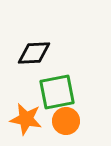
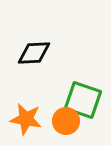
green square: moved 26 px right, 8 px down; rotated 30 degrees clockwise
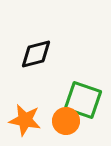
black diamond: moved 2 px right, 1 px down; rotated 12 degrees counterclockwise
orange star: moved 1 px left, 1 px down
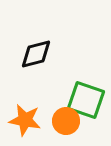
green square: moved 3 px right
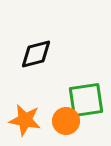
green square: rotated 27 degrees counterclockwise
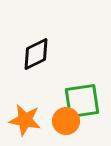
black diamond: rotated 12 degrees counterclockwise
green square: moved 4 px left, 1 px down
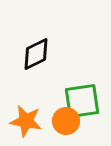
orange star: moved 1 px right, 1 px down
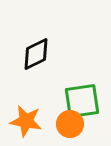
orange circle: moved 4 px right, 3 px down
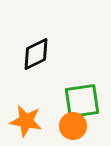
orange circle: moved 3 px right, 2 px down
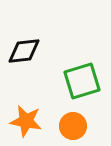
black diamond: moved 12 px left, 3 px up; rotated 20 degrees clockwise
green square: moved 20 px up; rotated 9 degrees counterclockwise
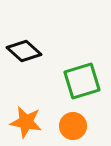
black diamond: rotated 48 degrees clockwise
orange star: moved 1 px down
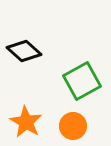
green square: rotated 12 degrees counterclockwise
orange star: rotated 20 degrees clockwise
